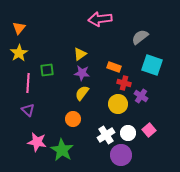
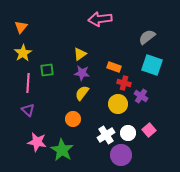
orange triangle: moved 2 px right, 1 px up
gray semicircle: moved 7 px right
yellow star: moved 4 px right
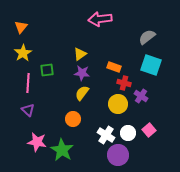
cyan square: moved 1 px left
white cross: rotated 24 degrees counterclockwise
purple circle: moved 3 px left
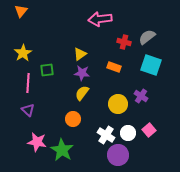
orange triangle: moved 16 px up
red cross: moved 41 px up
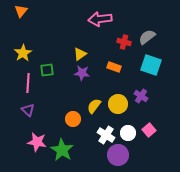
yellow semicircle: moved 12 px right, 13 px down
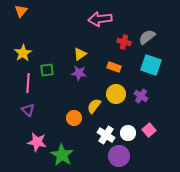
purple star: moved 3 px left
yellow circle: moved 2 px left, 10 px up
orange circle: moved 1 px right, 1 px up
green star: moved 5 px down
purple circle: moved 1 px right, 1 px down
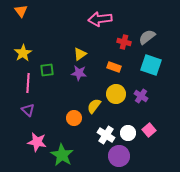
orange triangle: rotated 16 degrees counterclockwise
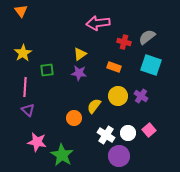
pink arrow: moved 2 px left, 4 px down
pink line: moved 3 px left, 4 px down
yellow circle: moved 2 px right, 2 px down
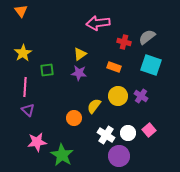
pink star: rotated 18 degrees counterclockwise
